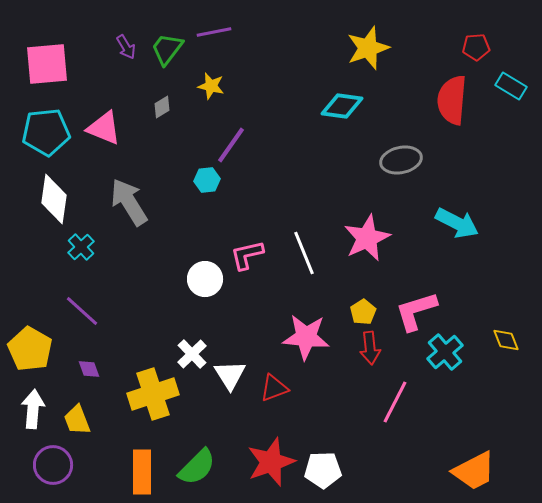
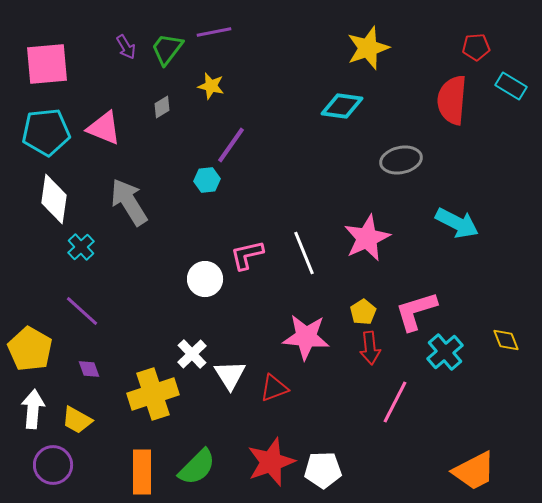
yellow trapezoid at (77, 420): rotated 40 degrees counterclockwise
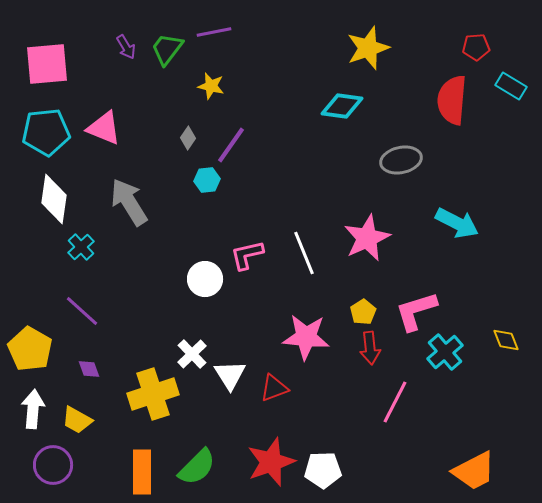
gray diamond at (162, 107): moved 26 px right, 31 px down; rotated 25 degrees counterclockwise
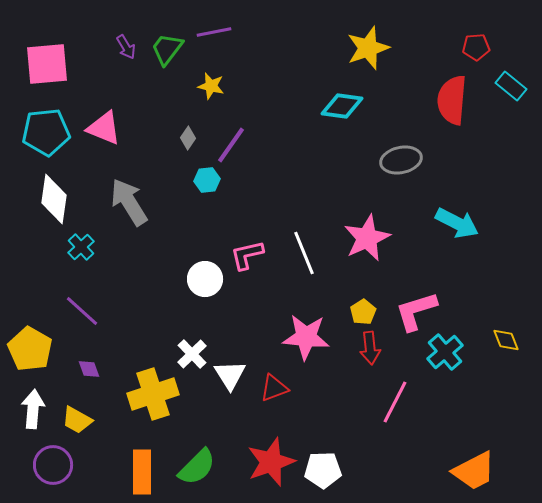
cyan rectangle at (511, 86): rotated 8 degrees clockwise
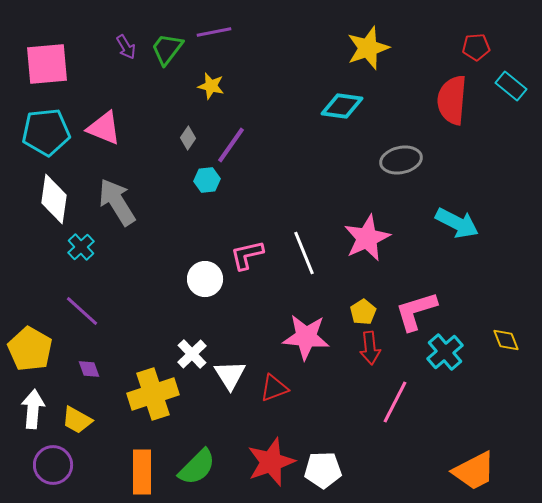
gray arrow at (129, 202): moved 12 px left
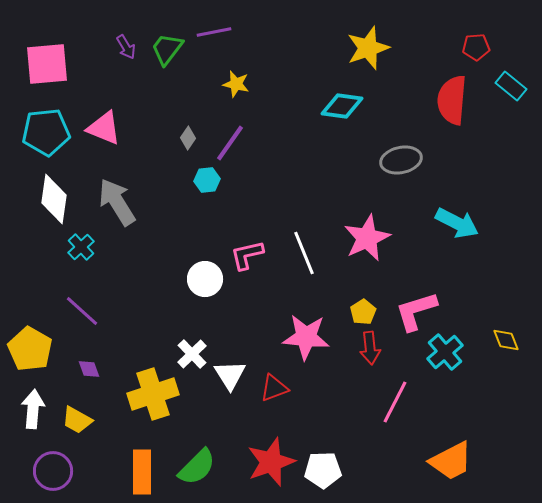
yellow star at (211, 86): moved 25 px right, 2 px up
purple line at (231, 145): moved 1 px left, 2 px up
purple circle at (53, 465): moved 6 px down
orange trapezoid at (474, 471): moved 23 px left, 10 px up
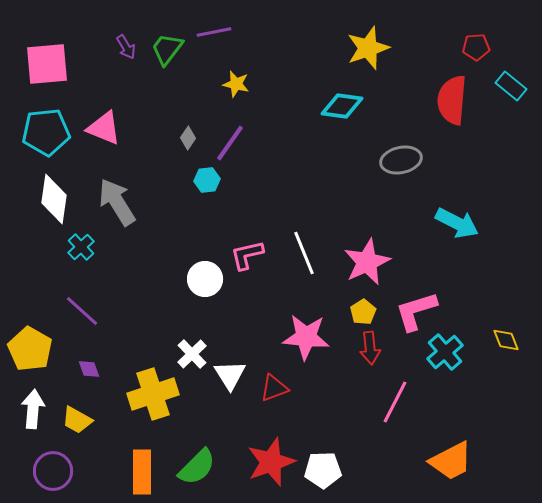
pink star at (367, 238): moved 24 px down
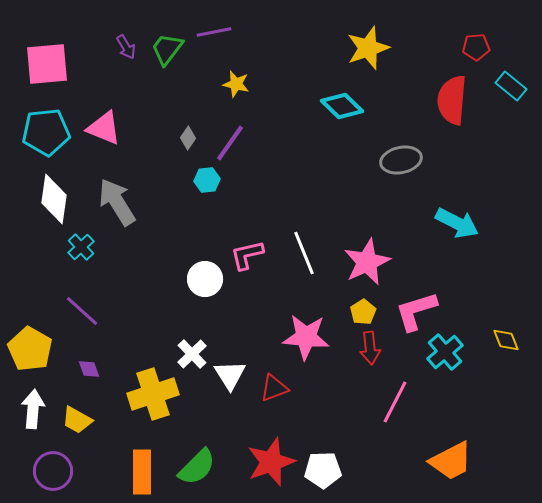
cyan diamond at (342, 106): rotated 36 degrees clockwise
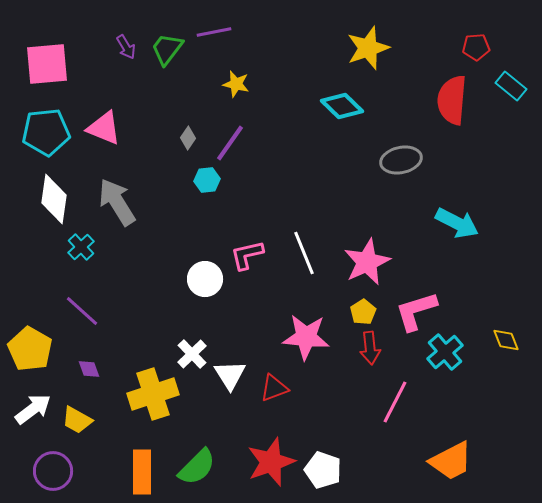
white arrow at (33, 409): rotated 48 degrees clockwise
white pentagon at (323, 470): rotated 21 degrees clockwise
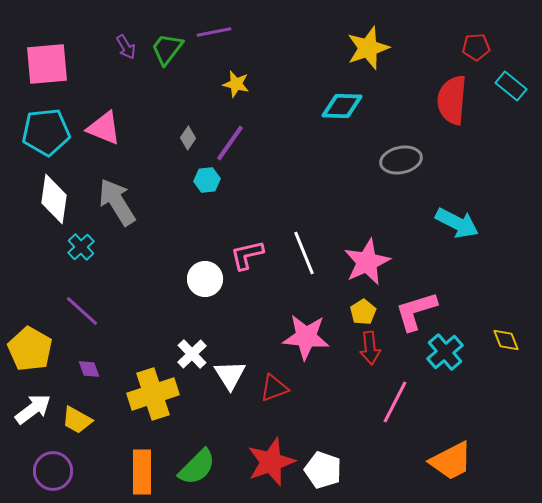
cyan diamond at (342, 106): rotated 42 degrees counterclockwise
